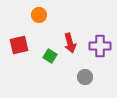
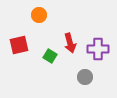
purple cross: moved 2 px left, 3 px down
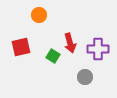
red square: moved 2 px right, 2 px down
green square: moved 3 px right
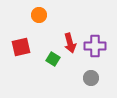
purple cross: moved 3 px left, 3 px up
green square: moved 3 px down
gray circle: moved 6 px right, 1 px down
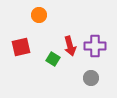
red arrow: moved 3 px down
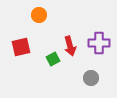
purple cross: moved 4 px right, 3 px up
green square: rotated 32 degrees clockwise
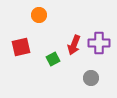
red arrow: moved 4 px right, 1 px up; rotated 36 degrees clockwise
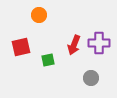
green square: moved 5 px left, 1 px down; rotated 16 degrees clockwise
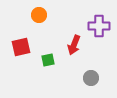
purple cross: moved 17 px up
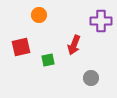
purple cross: moved 2 px right, 5 px up
